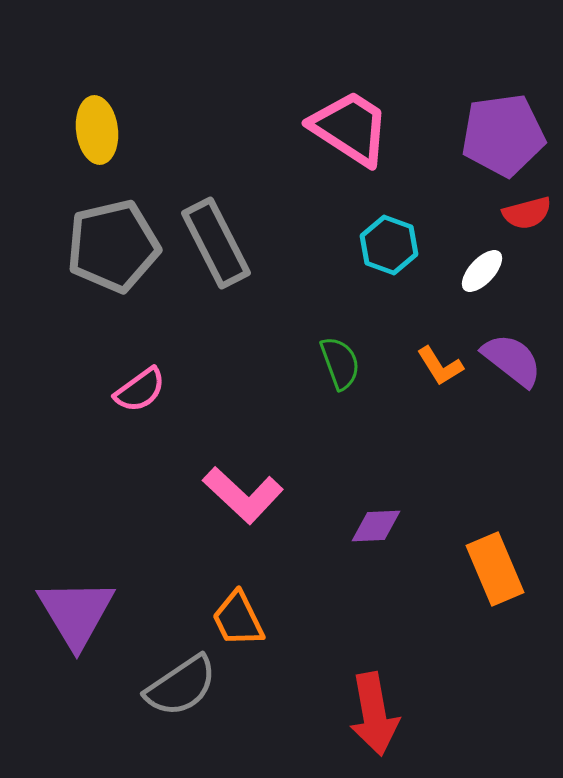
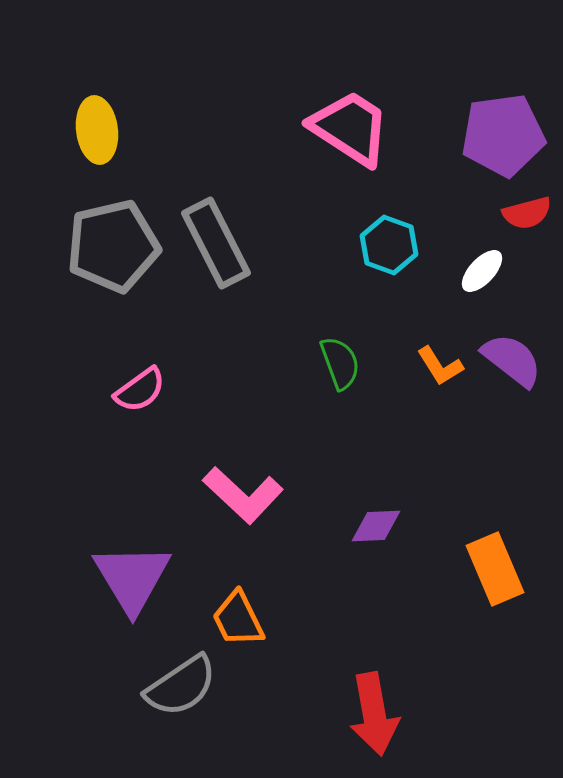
purple triangle: moved 56 px right, 35 px up
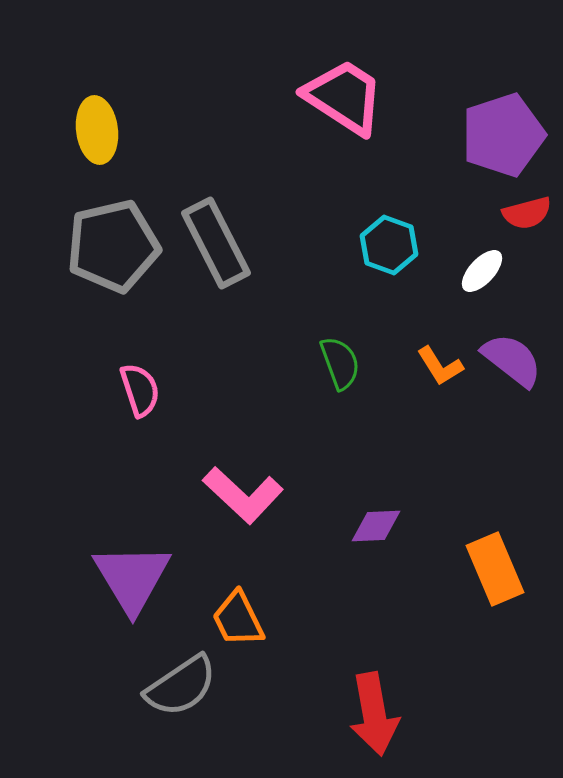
pink trapezoid: moved 6 px left, 31 px up
purple pentagon: rotated 10 degrees counterclockwise
pink semicircle: rotated 72 degrees counterclockwise
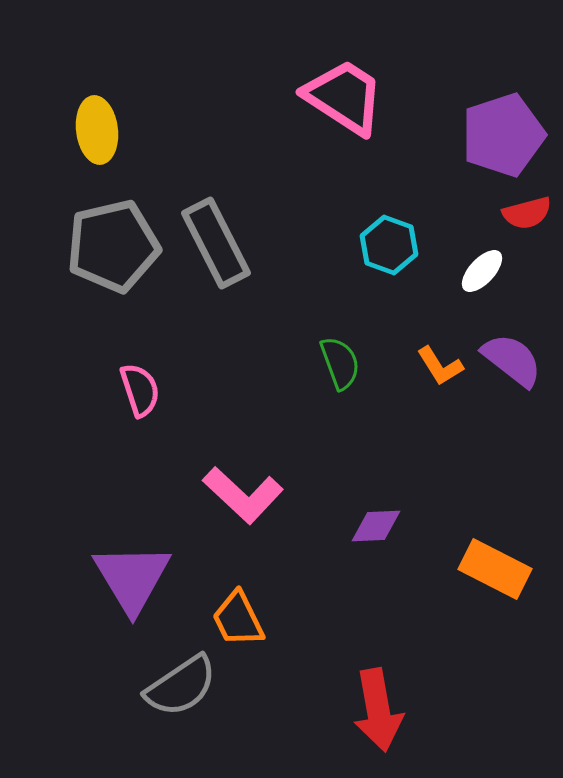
orange rectangle: rotated 40 degrees counterclockwise
red arrow: moved 4 px right, 4 px up
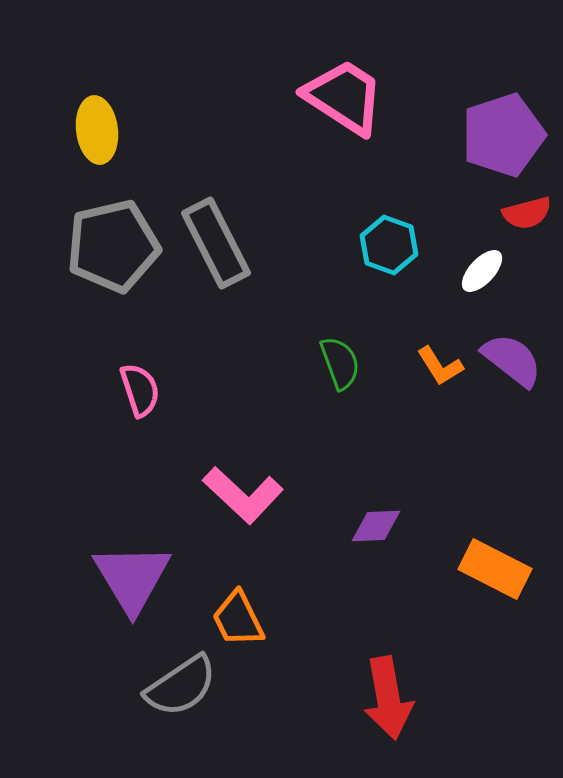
red arrow: moved 10 px right, 12 px up
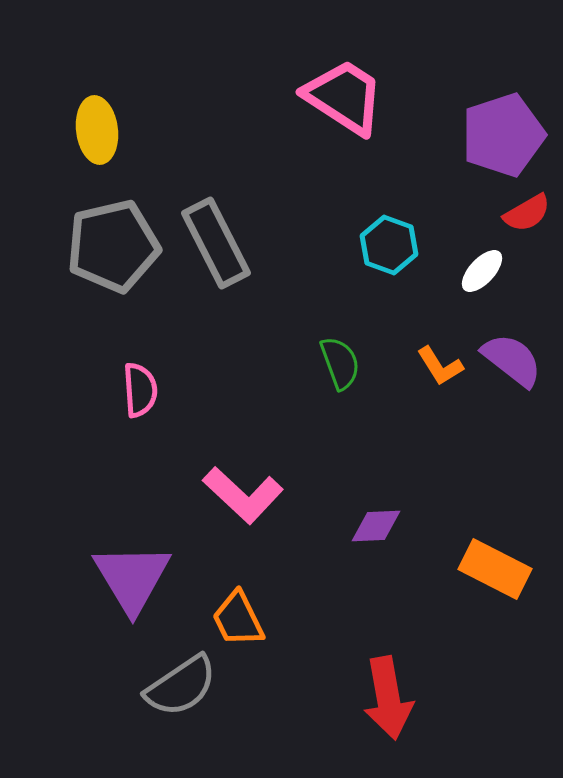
red semicircle: rotated 15 degrees counterclockwise
pink semicircle: rotated 14 degrees clockwise
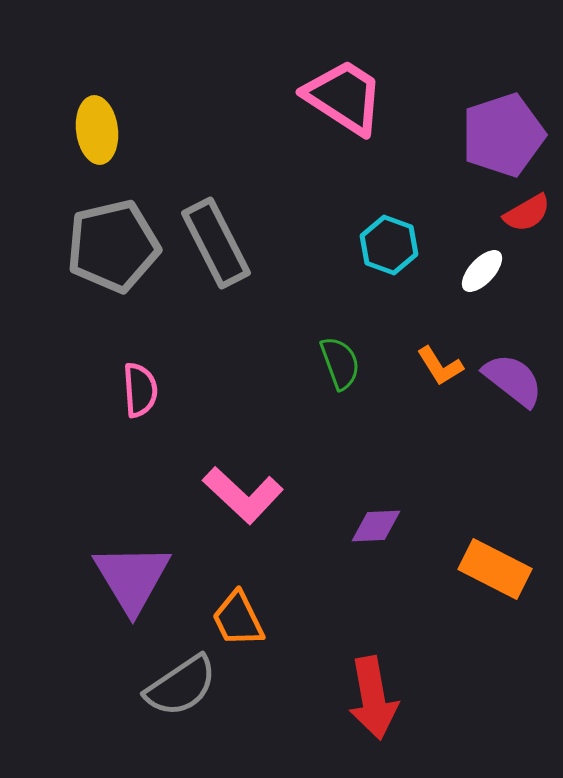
purple semicircle: moved 1 px right, 20 px down
red arrow: moved 15 px left
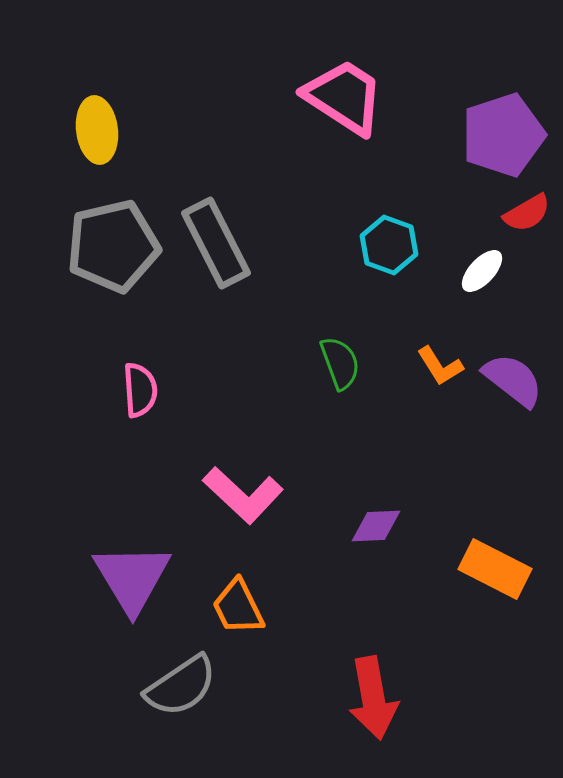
orange trapezoid: moved 12 px up
